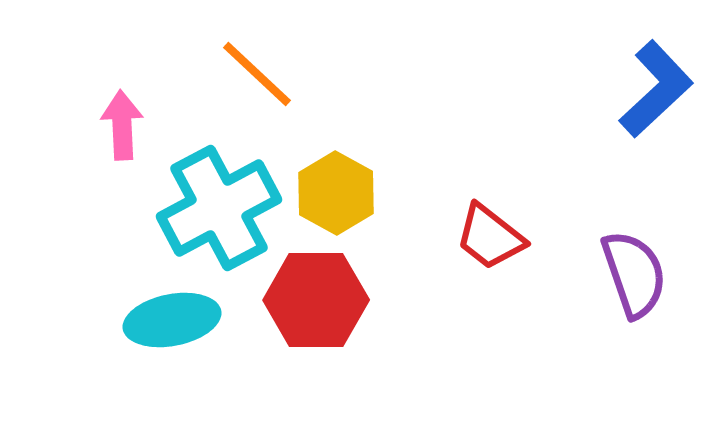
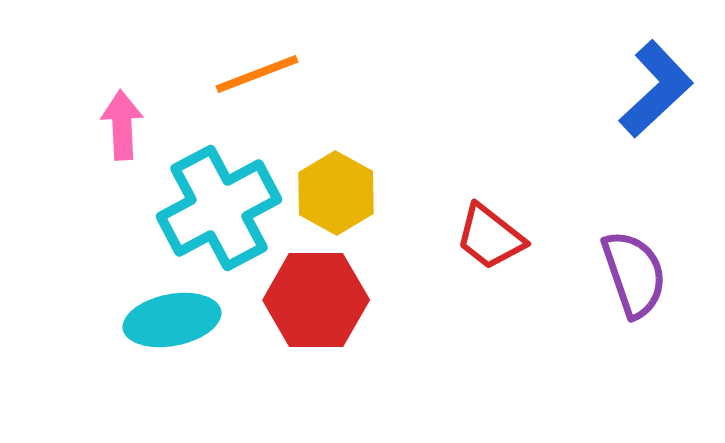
orange line: rotated 64 degrees counterclockwise
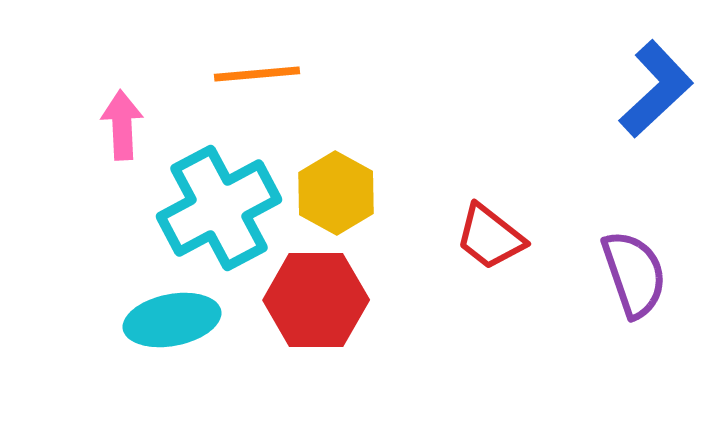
orange line: rotated 16 degrees clockwise
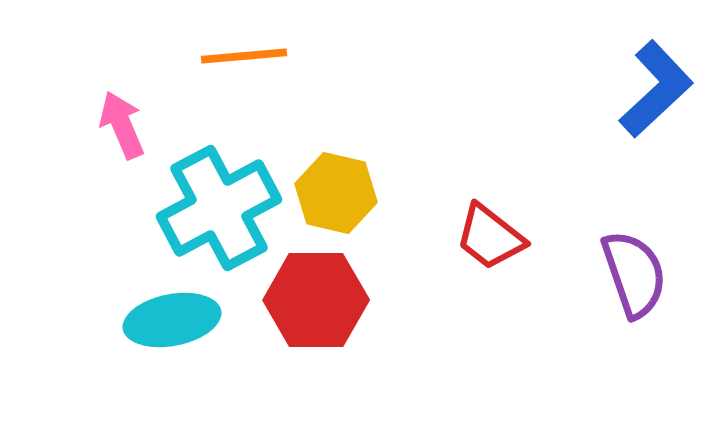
orange line: moved 13 px left, 18 px up
pink arrow: rotated 20 degrees counterclockwise
yellow hexagon: rotated 16 degrees counterclockwise
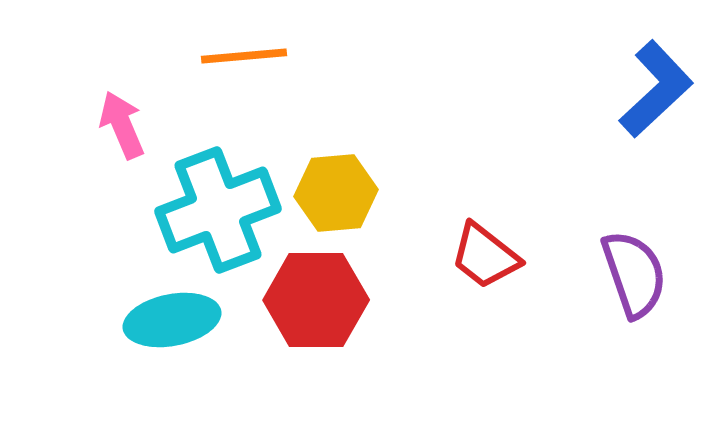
yellow hexagon: rotated 18 degrees counterclockwise
cyan cross: moved 1 px left, 2 px down; rotated 7 degrees clockwise
red trapezoid: moved 5 px left, 19 px down
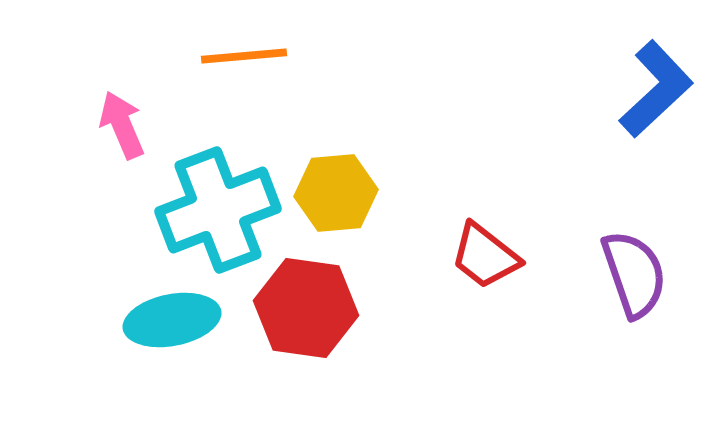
red hexagon: moved 10 px left, 8 px down; rotated 8 degrees clockwise
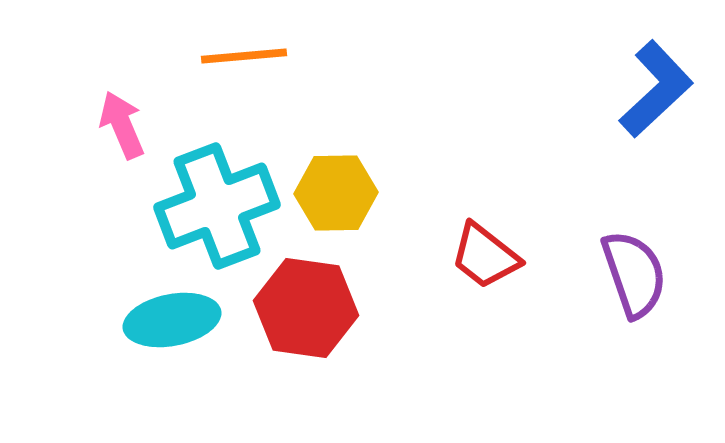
yellow hexagon: rotated 4 degrees clockwise
cyan cross: moved 1 px left, 4 px up
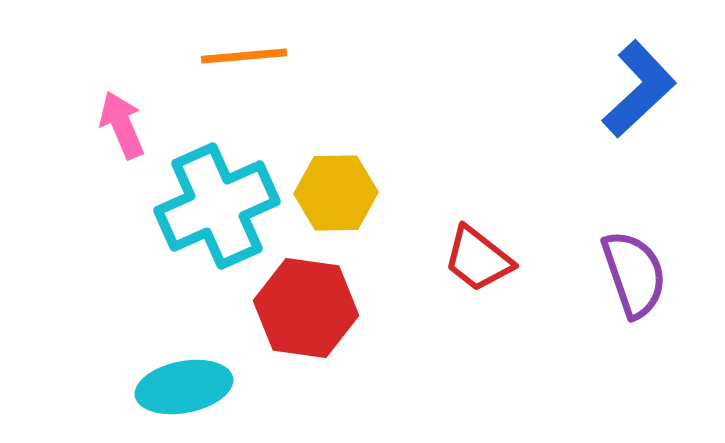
blue L-shape: moved 17 px left
cyan cross: rotated 3 degrees counterclockwise
red trapezoid: moved 7 px left, 3 px down
cyan ellipse: moved 12 px right, 67 px down
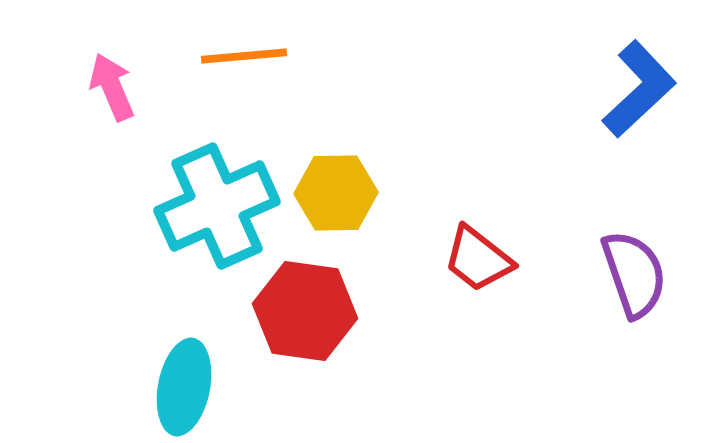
pink arrow: moved 10 px left, 38 px up
red hexagon: moved 1 px left, 3 px down
cyan ellipse: rotated 68 degrees counterclockwise
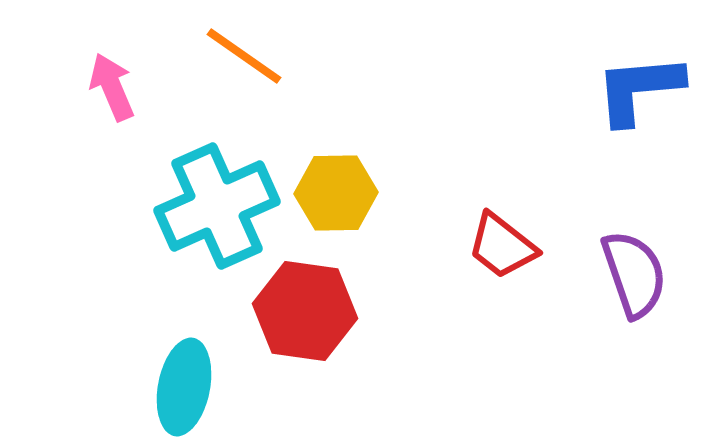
orange line: rotated 40 degrees clockwise
blue L-shape: rotated 142 degrees counterclockwise
red trapezoid: moved 24 px right, 13 px up
